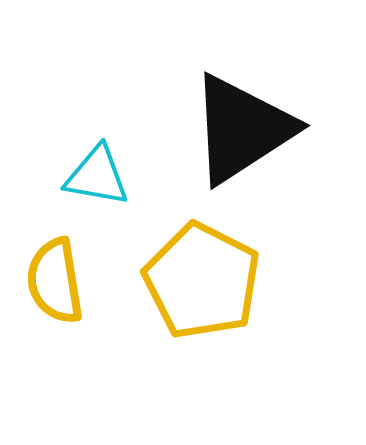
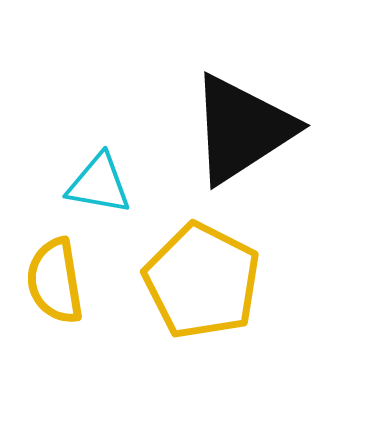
cyan triangle: moved 2 px right, 8 px down
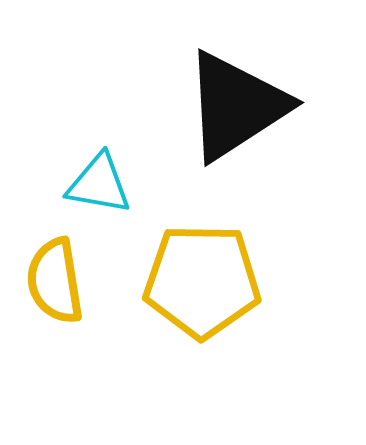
black triangle: moved 6 px left, 23 px up
yellow pentagon: rotated 26 degrees counterclockwise
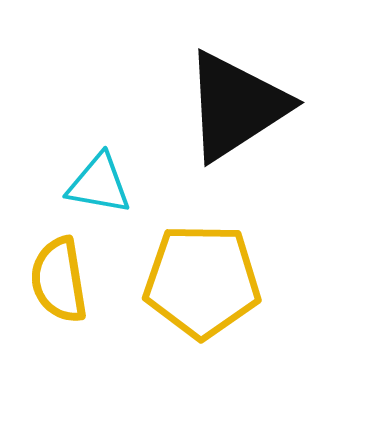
yellow semicircle: moved 4 px right, 1 px up
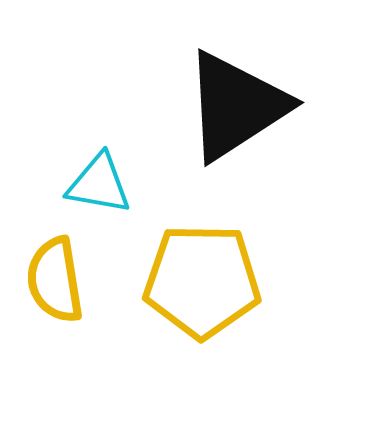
yellow semicircle: moved 4 px left
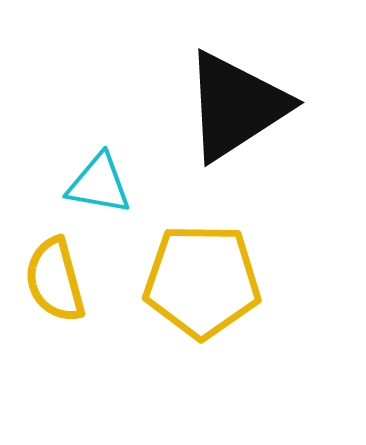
yellow semicircle: rotated 6 degrees counterclockwise
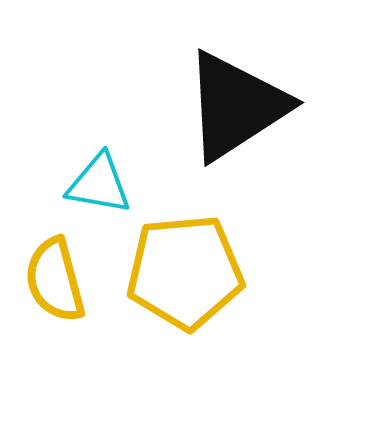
yellow pentagon: moved 17 px left, 9 px up; rotated 6 degrees counterclockwise
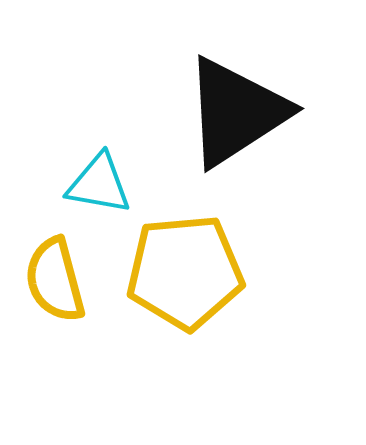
black triangle: moved 6 px down
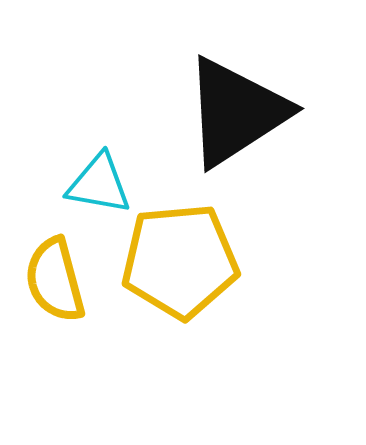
yellow pentagon: moved 5 px left, 11 px up
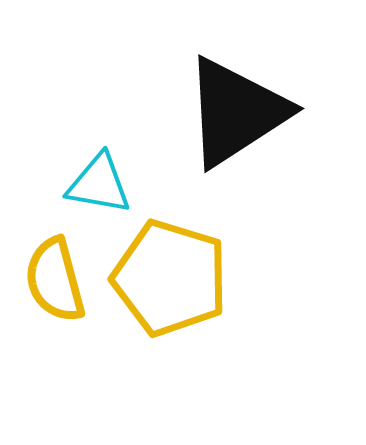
yellow pentagon: moved 10 px left, 17 px down; rotated 22 degrees clockwise
